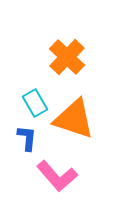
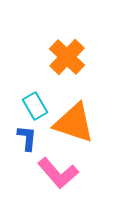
cyan rectangle: moved 3 px down
orange triangle: moved 4 px down
pink L-shape: moved 1 px right, 3 px up
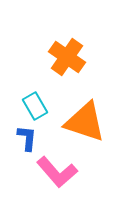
orange cross: rotated 9 degrees counterclockwise
orange triangle: moved 11 px right, 1 px up
pink L-shape: moved 1 px left, 1 px up
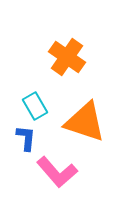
blue L-shape: moved 1 px left
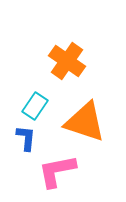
orange cross: moved 4 px down
cyan rectangle: rotated 64 degrees clockwise
pink L-shape: moved 1 px up; rotated 120 degrees clockwise
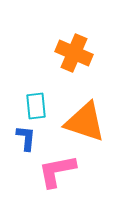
orange cross: moved 7 px right, 8 px up; rotated 12 degrees counterclockwise
cyan rectangle: moved 1 px right; rotated 40 degrees counterclockwise
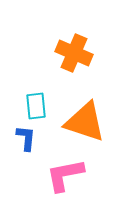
pink L-shape: moved 8 px right, 4 px down
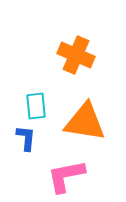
orange cross: moved 2 px right, 2 px down
orange triangle: rotated 9 degrees counterclockwise
pink L-shape: moved 1 px right, 1 px down
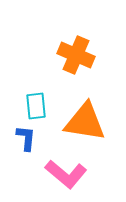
pink L-shape: moved 2 px up; rotated 129 degrees counterclockwise
